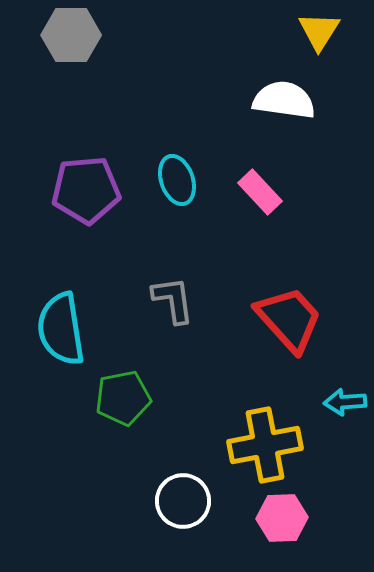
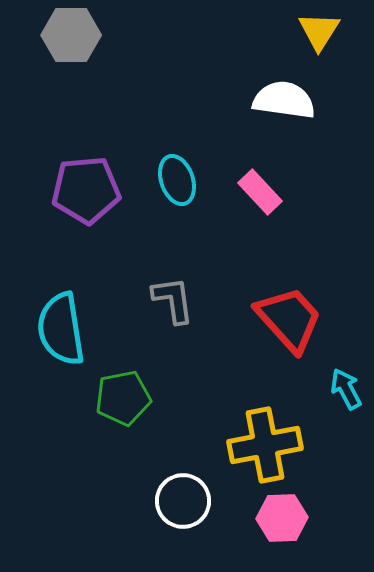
cyan arrow: moved 1 px right, 13 px up; rotated 66 degrees clockwise
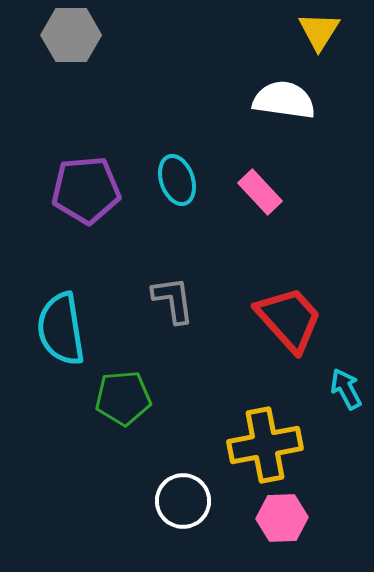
green pentagon: rotated 6 degrees clockwise
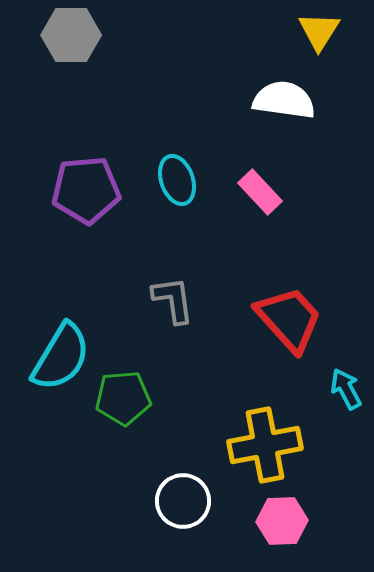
cyan semicircle: moved 28 px down; rotated 140 degrees counterclockwise
pink hexagon: moved 3 px down
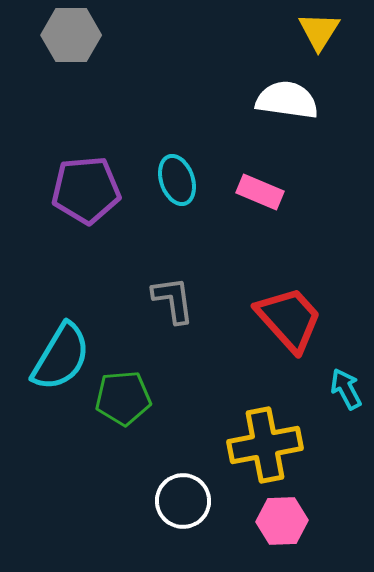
white semicircle: moved 3 px right
pink rectangle: rotated 24 degrees counterclockwise
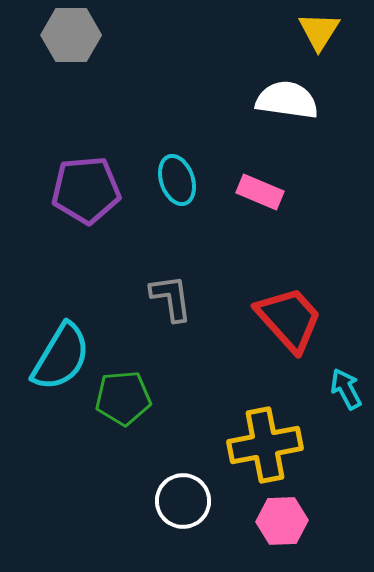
gray L-shape: moved 2 px left, 2 px up
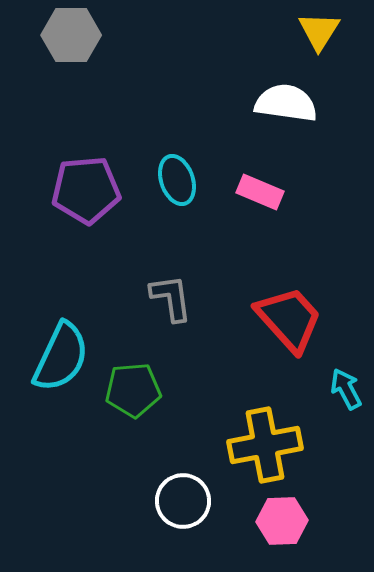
white semicircle: moved 1 px left, 3 px down
cyan semicircle: rotated 6 degrees counterclockwise
green pentagon: moved 10 px right, 8 px up
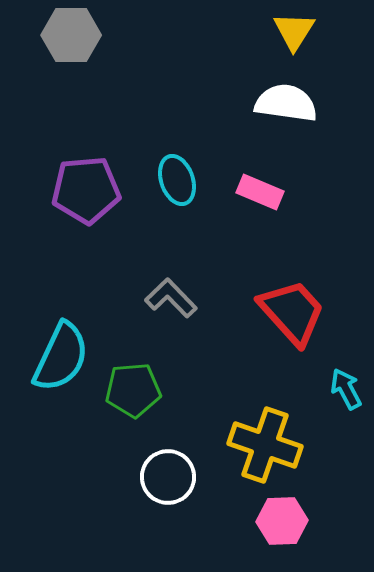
yellow triangle: moved 25 px left
gray L-shape: rotated 36 degrees counterclockwise
red trapezoid: moved 3 px right, 7 px up
yellow cross: rotated 30 degrees clockwise
white circle: moved 15 px left, 24 px up
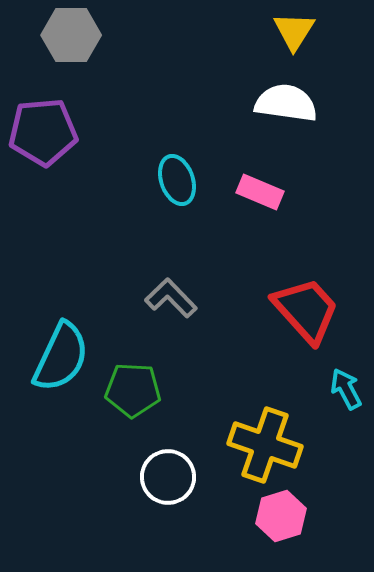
purple pentagon: moved 43 px left, 58 px up
red trapezoid: moved 14 px right, 2 px up
green pentagon: rotated 8 degrees clockwise
pink hexagon: moved 1 px left, 5 px up; rotated 15 degrees counterclockwise
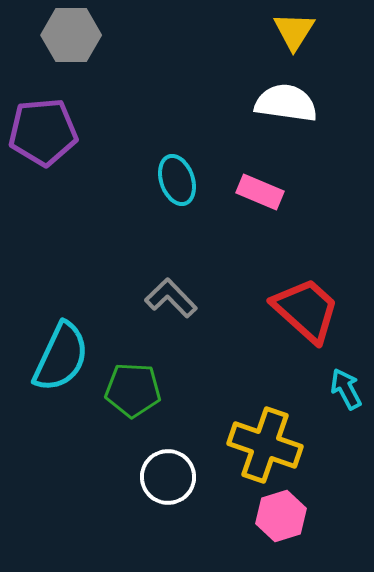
red trapezoid: rotated 6 degrees counterclockwise
